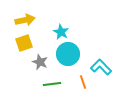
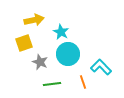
yellow arrow: moved 9 px right
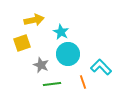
yellow square: moved 2 px left
gray star: moved 1 px right, 3 px down
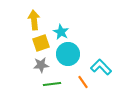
yellow arrow: rotated 84 degrees counterclockwise
yellow square: moved 19 px right
gray star: rotated 28 degrees counterclockwise
orange line: rotated 16 degrees counterclockwise
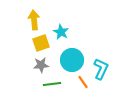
cyan circle: moved 4 px right, 6 px down
cyan L-shape: moved 2 px down; rotated 70 degrees clockwise
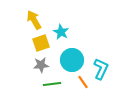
yellow arrow: rotated 24 degrees counterclockwise
